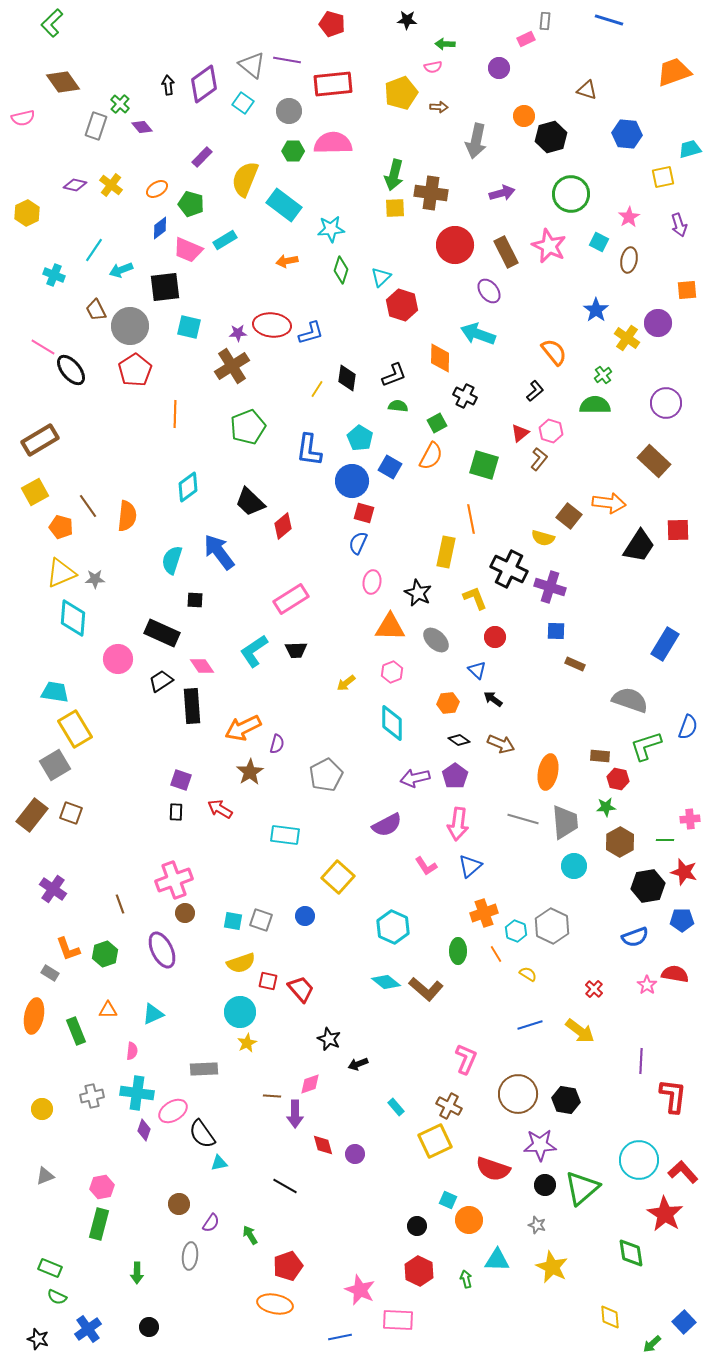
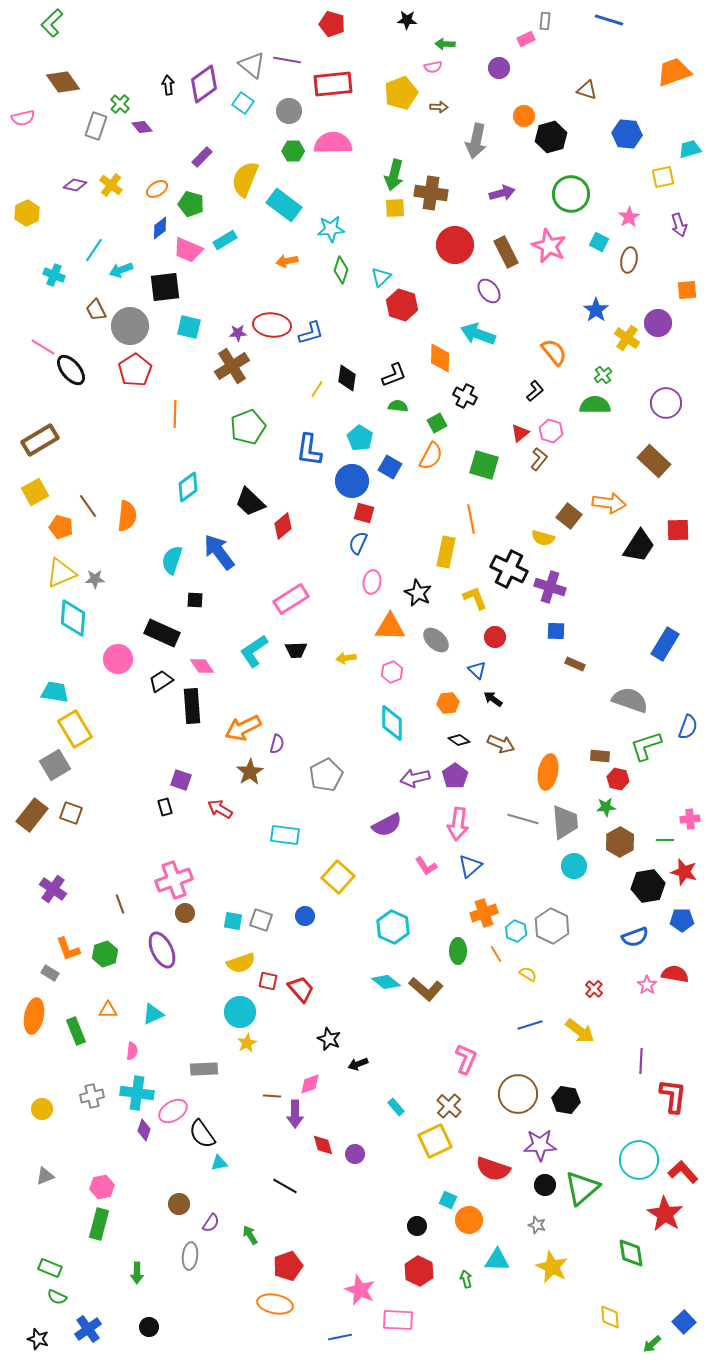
yellow arrow at (346, 683): moved 25 px up; rotated 30 degrees clockwise
black rectangle at (176, 812): moved 11 px left, 5 px up; rotated 18 degrees counterclockwise
brown cross at (449, 1106): rotated 15 degrees clockwise
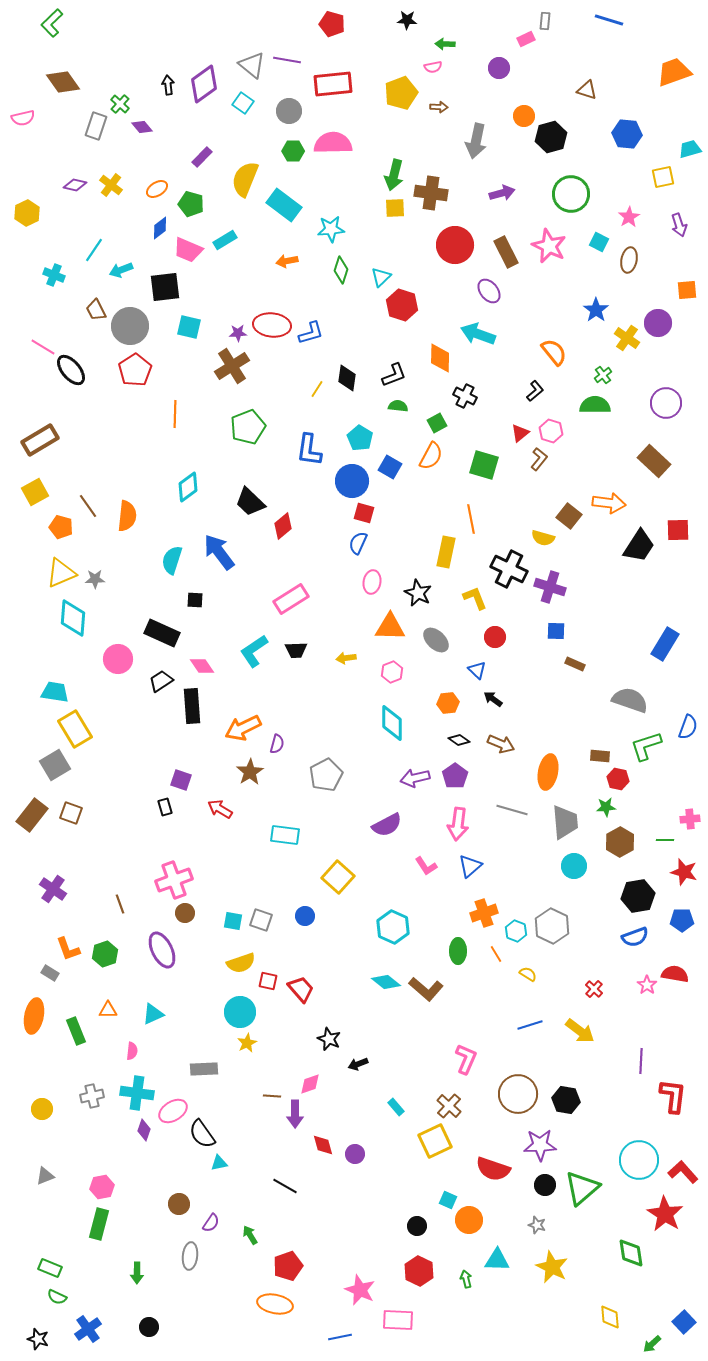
gray line at (523, 819): moved 11 px left, 9 px up
black hexagon at (648, 886): moved 10 px left, 10 px down
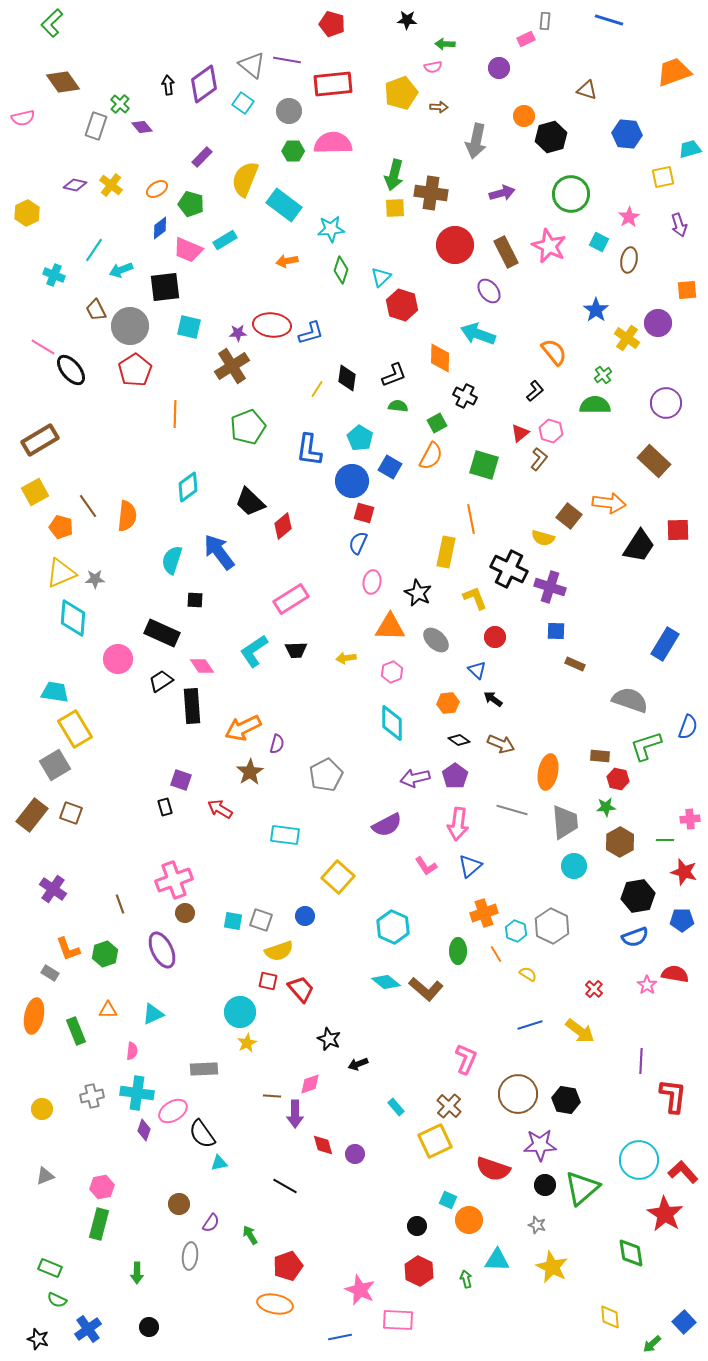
yellow semicircle at (241, 963): moved 38 px right, 12 px up
green semicircle at (57, 1297): moved 3 px down
